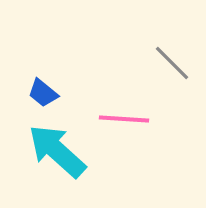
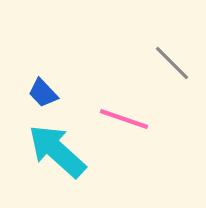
blue trapezoid: rotated 8 degrees clockwise
pink line: rotated 15 degrees clockwise
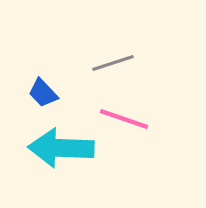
gray line: moved 59 px left; rotated 63 degrees counterclockwise
cyan arrow: moved 4 px right, 3 px up; rotated 40 degrees counterclockwise
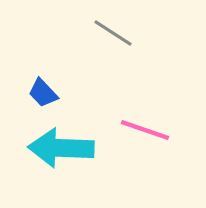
gray line: moved 30 px up; rotated 51 degrees clockwise
pink line: moved 21 px right, 11 px down
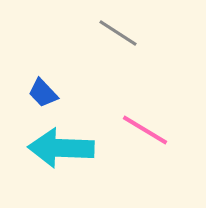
gray line: moved 5 px right
pink line: rotated 12 degrees clockwise
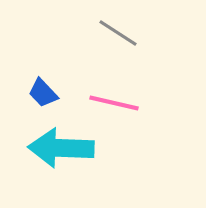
pink line: moved 31 px left, 27 px up; rotated 18 degrees counterclockwise
